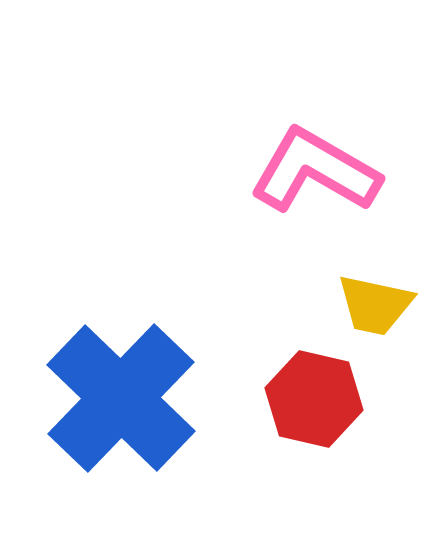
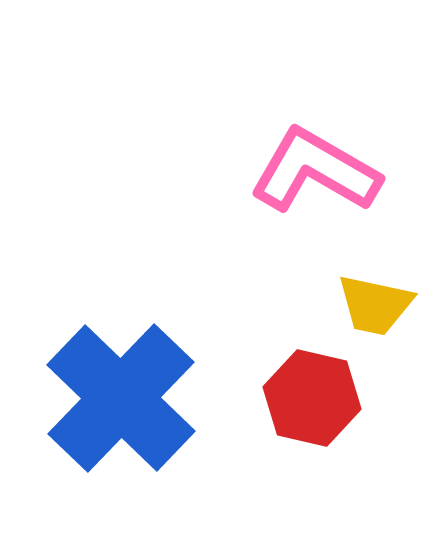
red hexagon: moved 2 px left, 1 px up
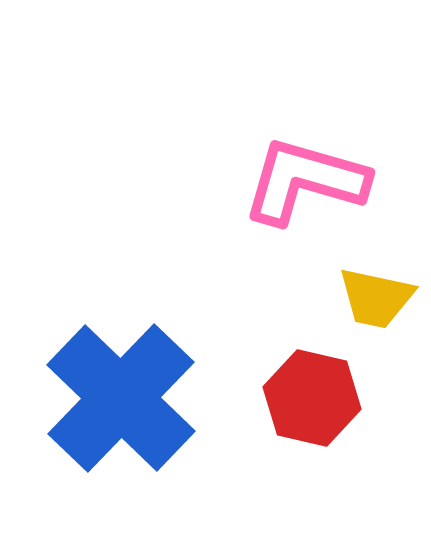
pink L-shape: moved 10 px left, 10 px down; rotated 14 degrees counterclockwise
yellow trapezoid: moved 1 px right, 7 px up
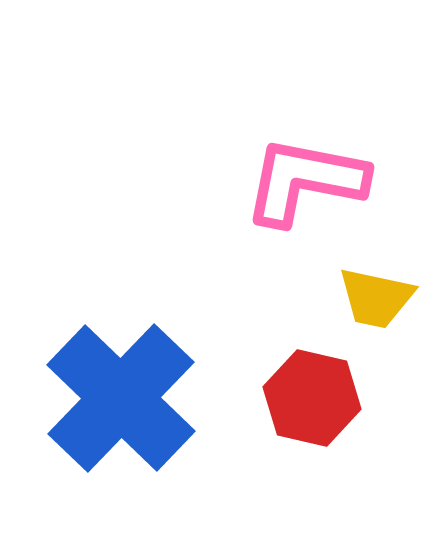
pink L-shape: rotated 5 degrees counterclockwise
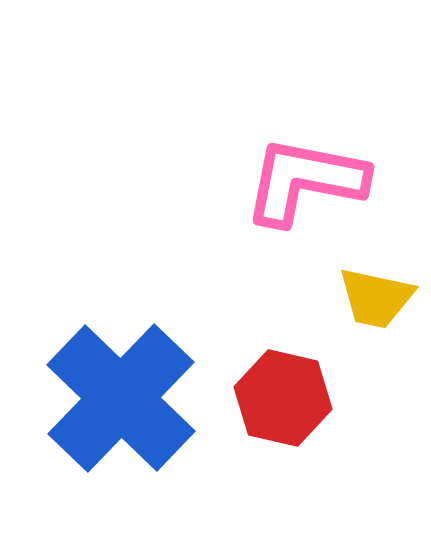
red hexagon: moved 29 px left
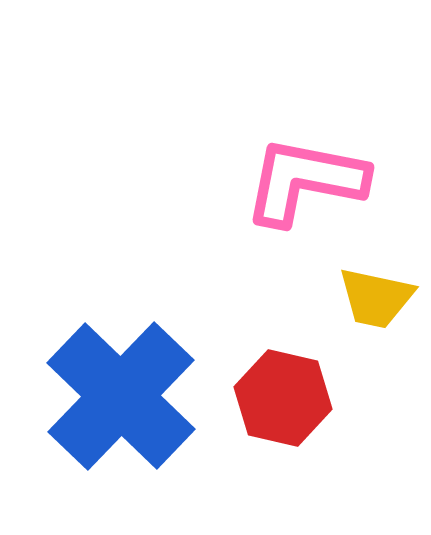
blue cross: moved 2 px up
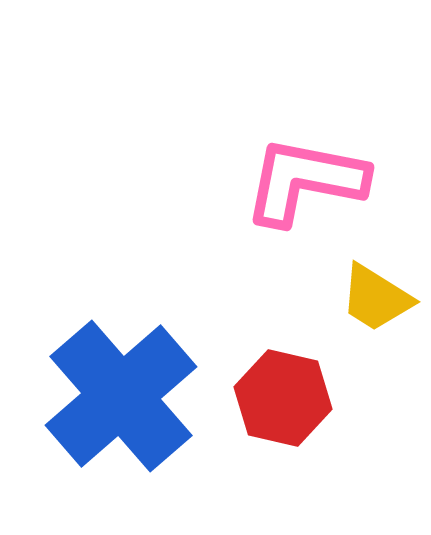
yellow trapezoid: rotated 20 degrees clockwise
blue cross: rotated 5 degrees clockwise
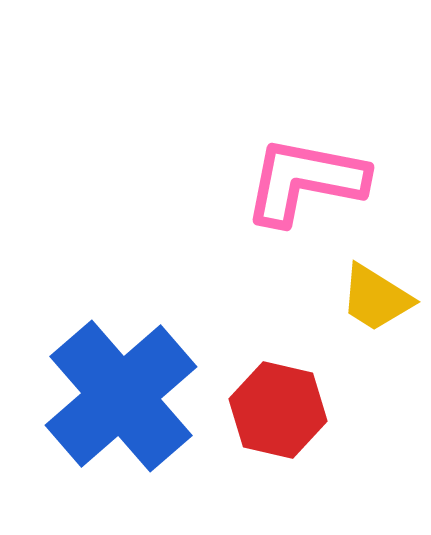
red hexagon: moved 5 px left, 12 px down
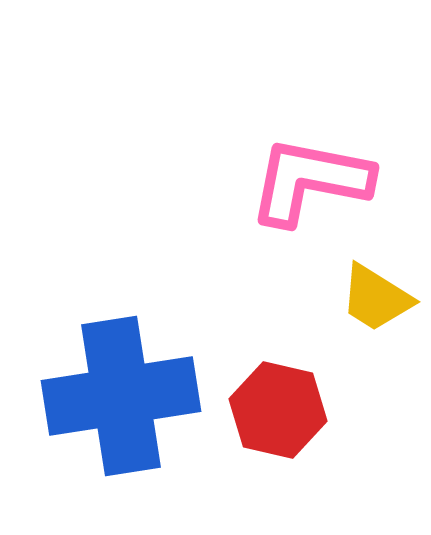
pink L-shape: moved 5 px right
blue cross: rotated 32 degrees clockwise
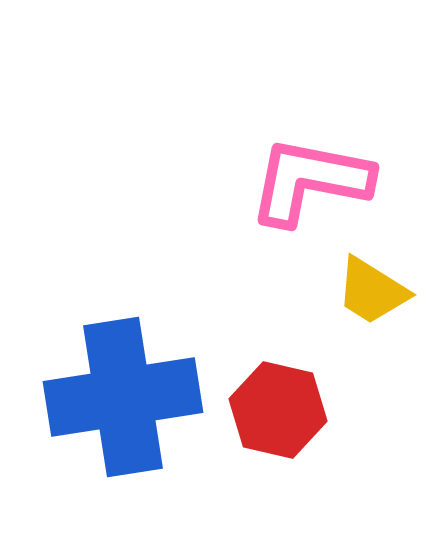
yellow trapezoid: moved 4 px left, 7 px up
blue cross: moved 2 px right, 1 px down
